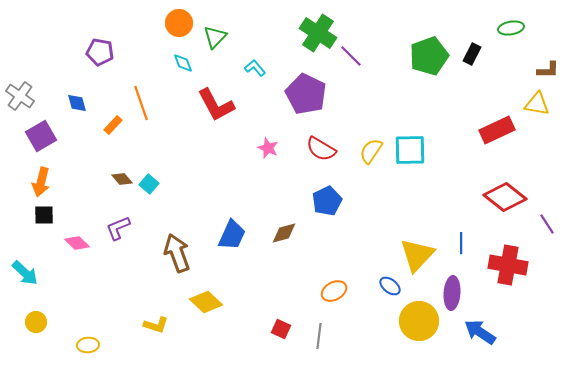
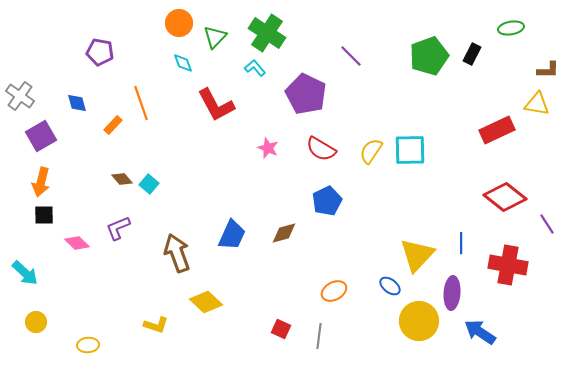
green cross at (318, 33): moved 51 px left
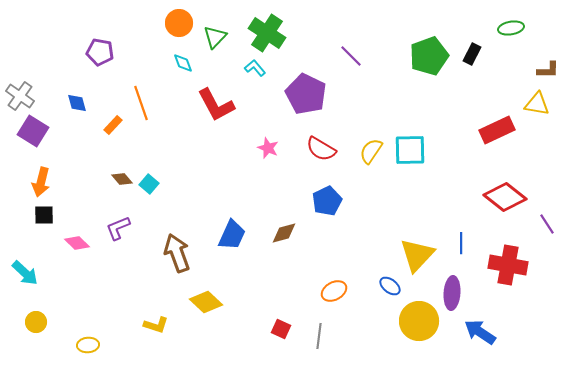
purple square at (41, 136): moved 8 px left, 5 px up; rotated 28 degrees counterclockwise
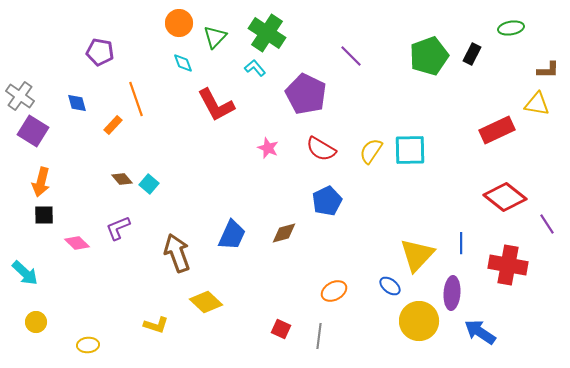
orange line at (141, 103): moved 5 px left, 4 px up
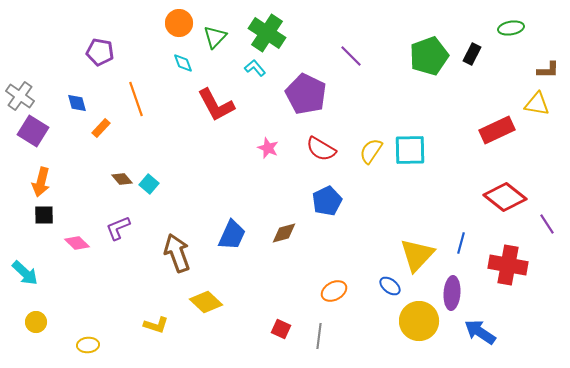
orange rectangle at (113, 125): moved 12 px left, 3 px down
blue line at (461, 243): rotated 15 degrees clockwise
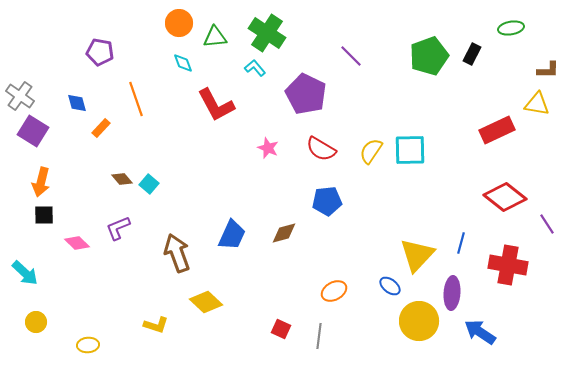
green triangle at (215, 37): rotated 40 degrees clockwise
blue pentagon at (327, 201): rotated 20 degrees clockwise
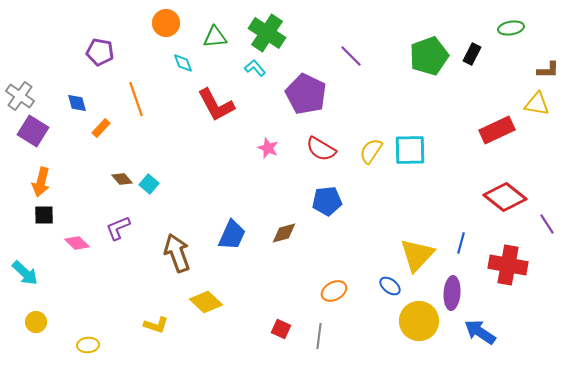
orange circle at (179, 23): moved 13 px left
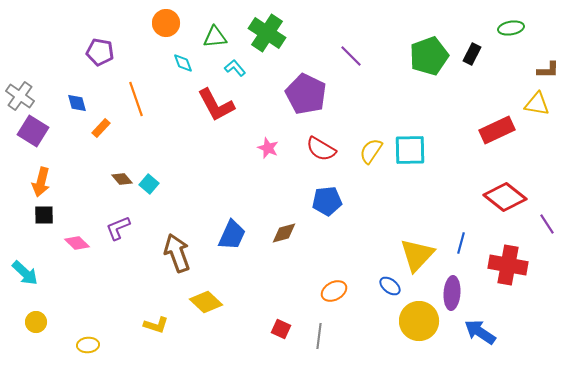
cyan L-shape at (255, 68): moved 20 px left
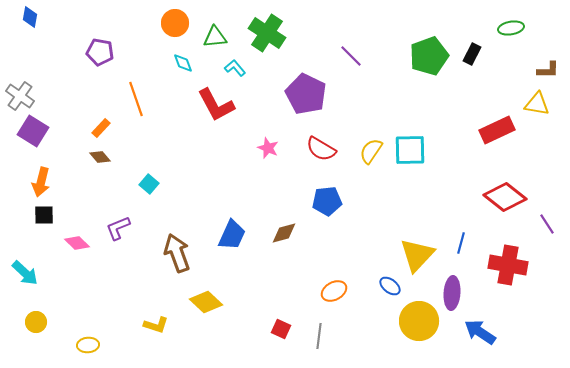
orange circle at (166, 23): moved 9 px right
blue diamond at (77, 103): moved 47 px left, 86 px up; rotated 25 degrees clockwise
brown diamond at (122, 179): moved 22 px left, 22 px up
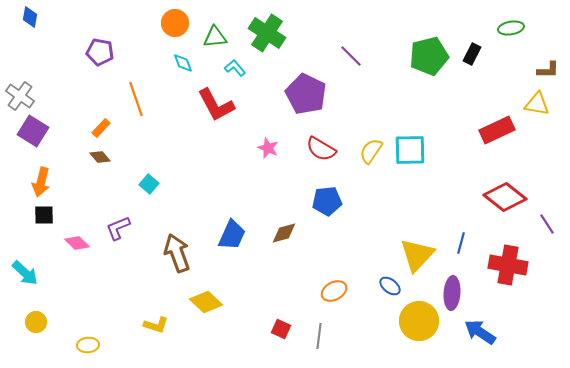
green pentagon at (429, 56): rotated 6 degrees clockwise
